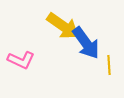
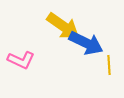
blue arrow: rotated 28 degrees counterclockwise
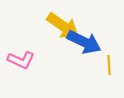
blue arrow: moved 2 px left, 1 px up
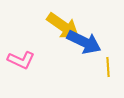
yellow line: moved 1 px left, 2 px down
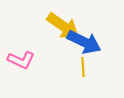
yellow line: moved 25 px left
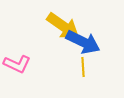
blue arrow: moved 1 px left
pink L-shape: moved 4 px left, 4 px down
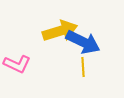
yellow arrow: moved 3 px left, 5 px down; rotated 52 degrees counterclockwise
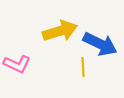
blue arrow: moved 17 px right, 2 px down
